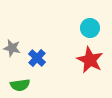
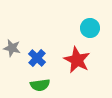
red star: moved 13 px left
green semicircle: moved 20 px right
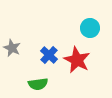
gray star: rotated 12 degrees clockwise
blue cross: moved 12 px right, 3 px up
green semicircle: moved 2 px left, 1 px up
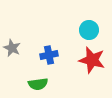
cyan circle: moved 1 px left, 2 px down
blue cross: rotated 36 degrees clockwise
red star: moved 15 px right; rotated 12 degrees counterclockwise
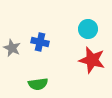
cyan circle: moved 1 px left, 1 px up
blue cross: moved 9 px left, 13 px up; rotated 24 degrees clockwise
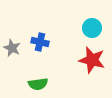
cyan circle: moved 4 px right, 1 px up
